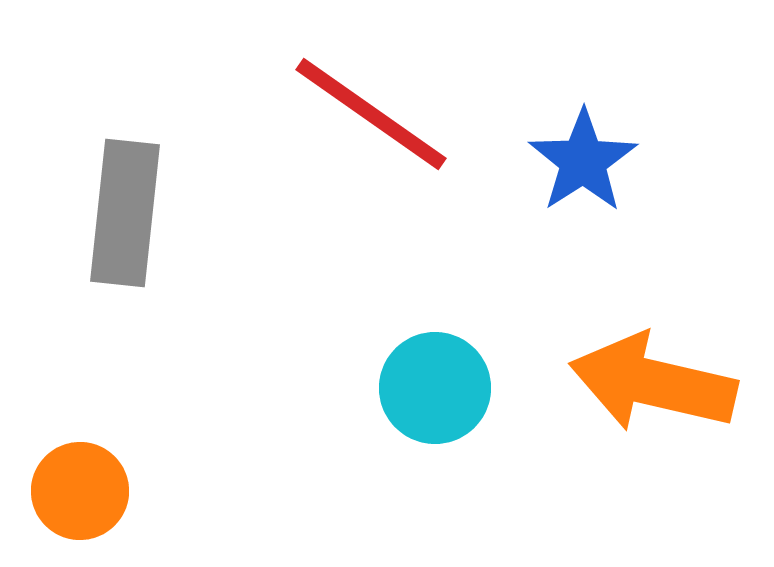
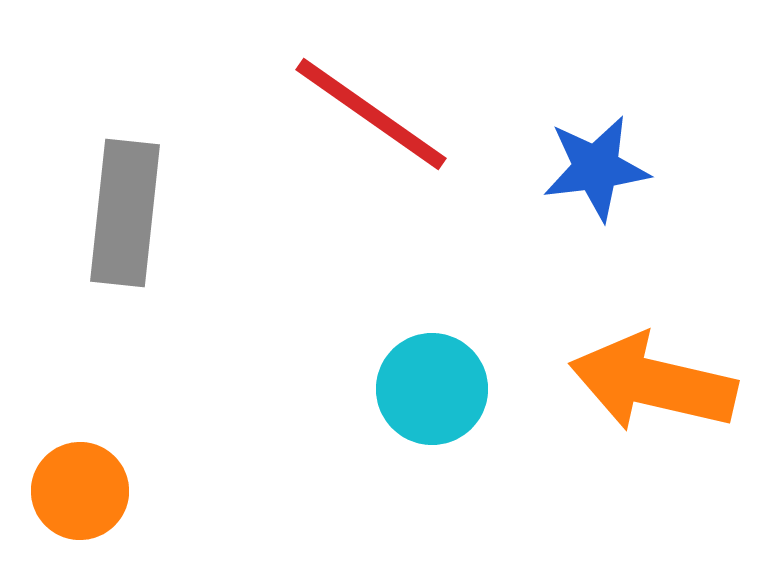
blue star: moved 13 px right, 7 px down; rotated 26 degrees clockwise
cyan circle: moved 3 px left, 1 px down
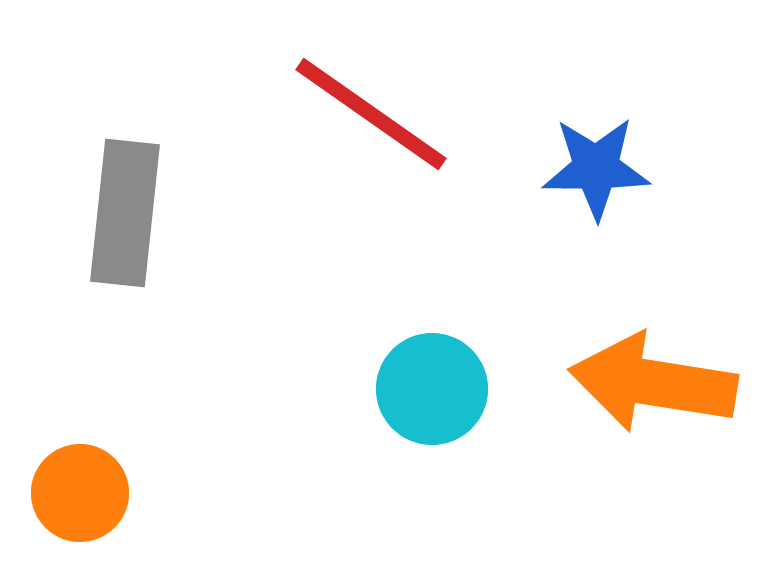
blue star: rotated 7 degrees clockwise
orange arrow: rotated 4 degrees counterclockwise
orange circle: moved 2 px down
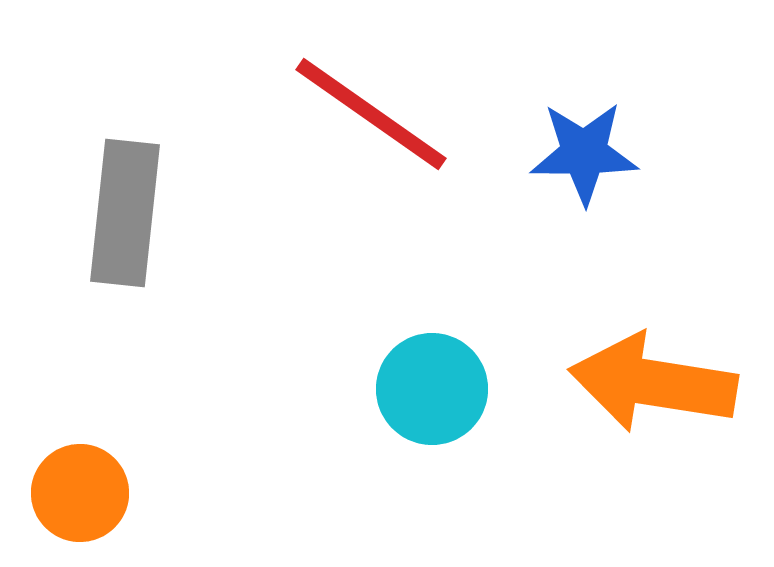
blue star: moved 12 px left, 15 px up
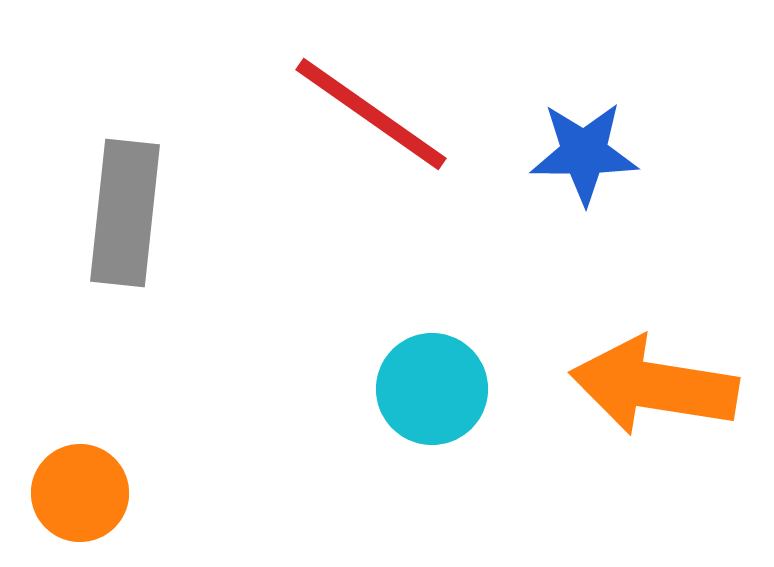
orange arrow: moved 1 px right, 3 px down
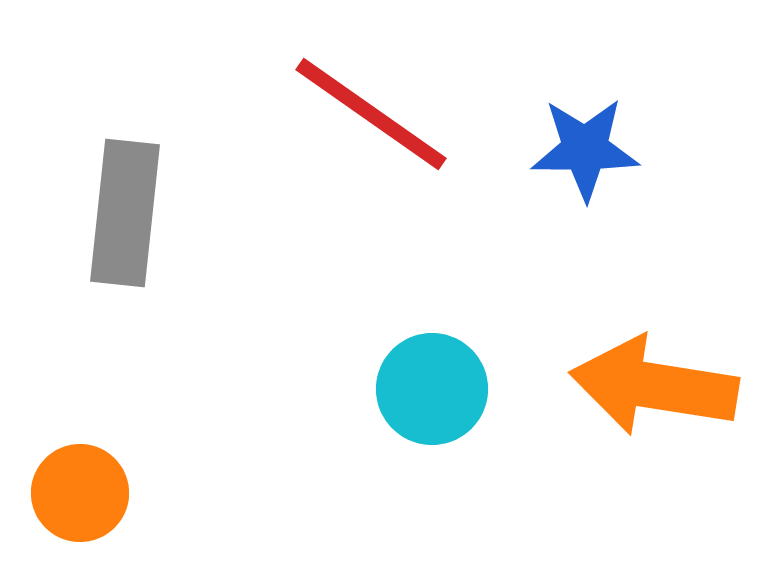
blue star: moved 1 px right, 4 px up
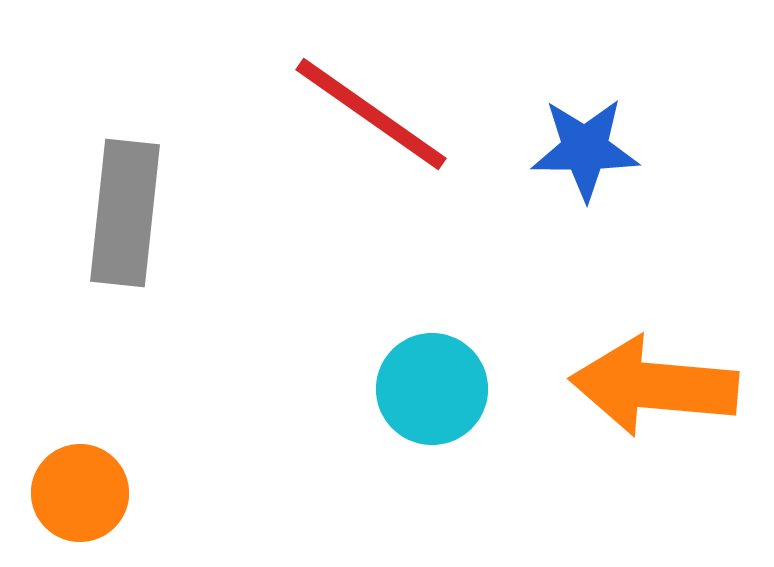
orange arrow: rotated 4 degrees counterclockwise
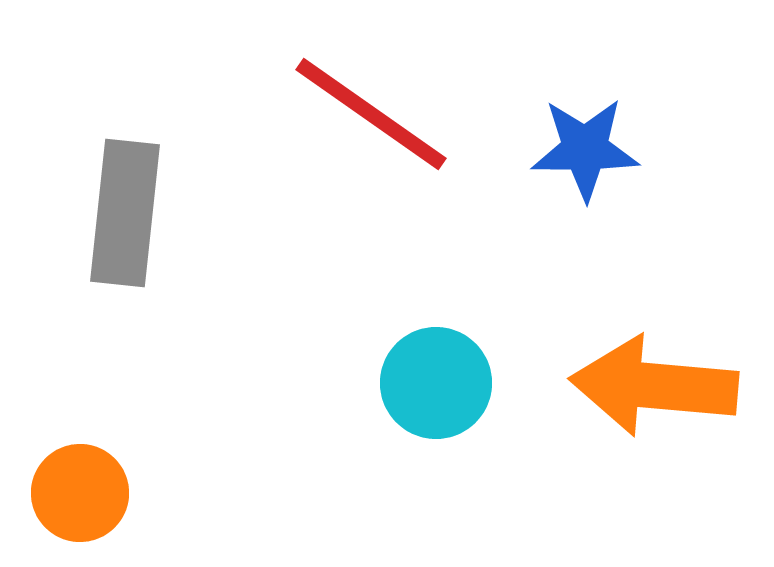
cyan circle: moved 4 px right, 6 px up
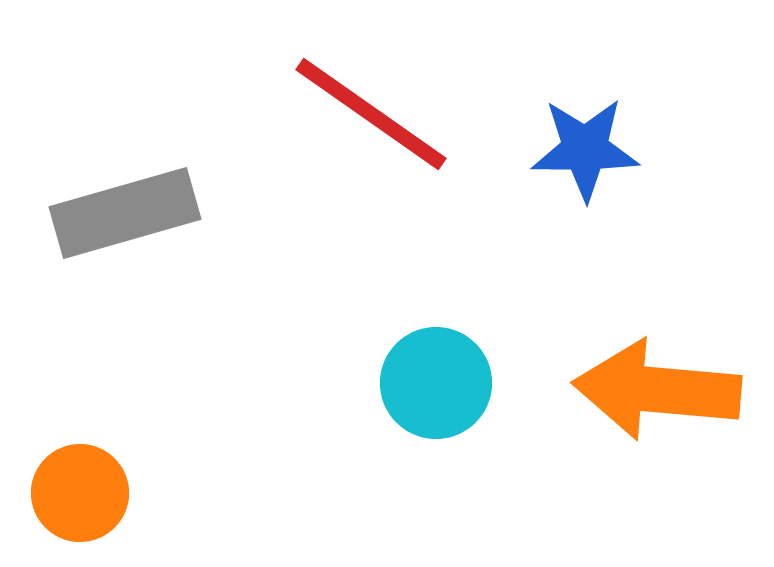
gray rectangle: rotated 68 degrees clockwise
orange arrow: moved 3 px right, 4 px down
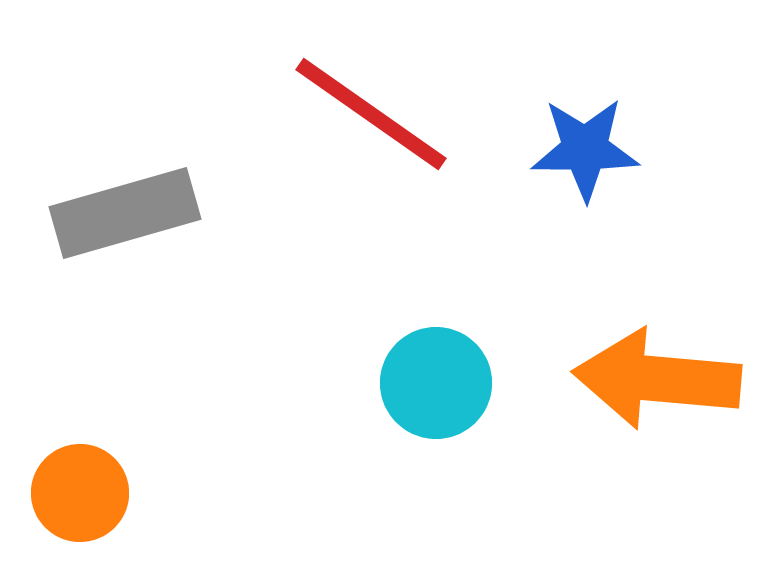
orange arrow: moved 11 px up
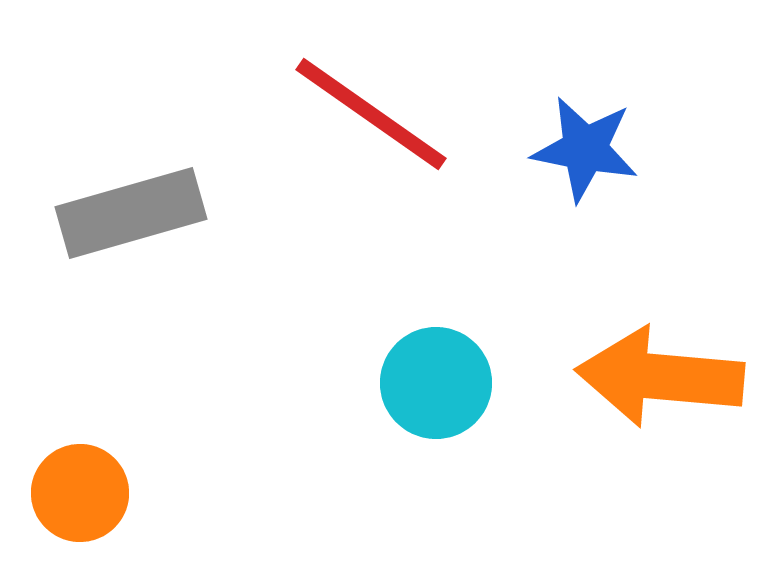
blue star: rotated 11 degrees clockwise
gray rectangle: moved 6 px right
orange arrow: moved 3 px right, 2 px up
